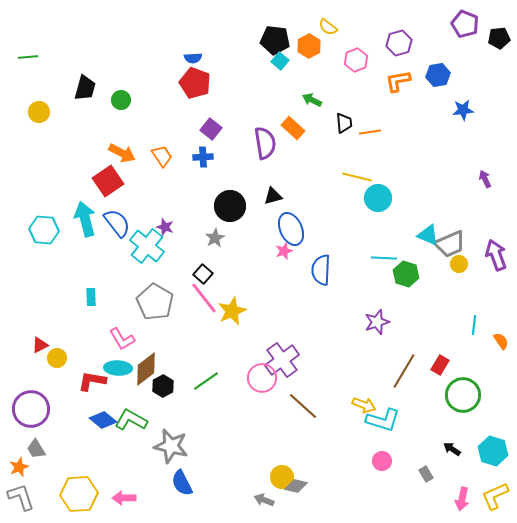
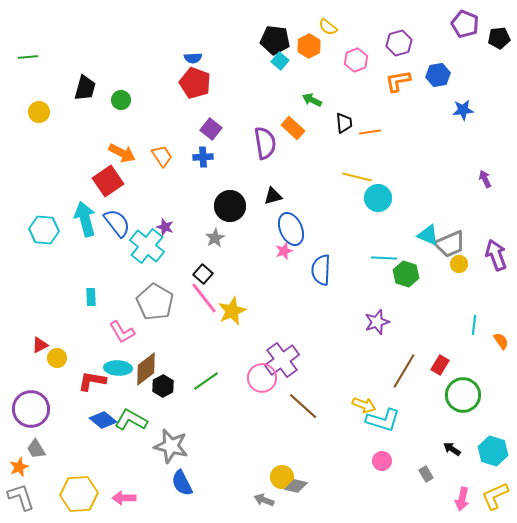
pink L-shape at (122, 339): moved 7 px up
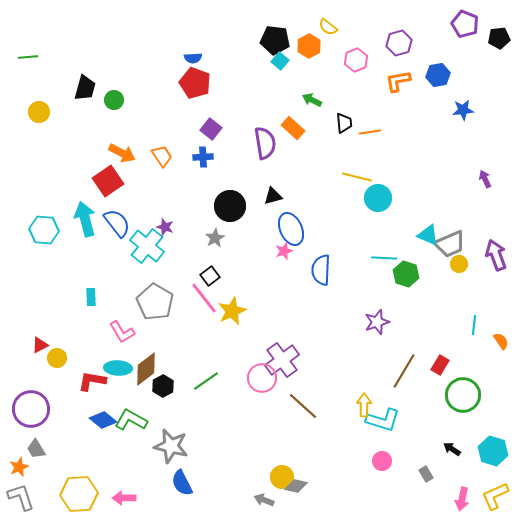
green circle at (121, 100): moved 7 px left
black square at (203, 274): moved 7 px right, 2 px down; rotated 12 degrees clockwise
yellow arrow at (364, 405): rotated 110 degrees counterclockwise
